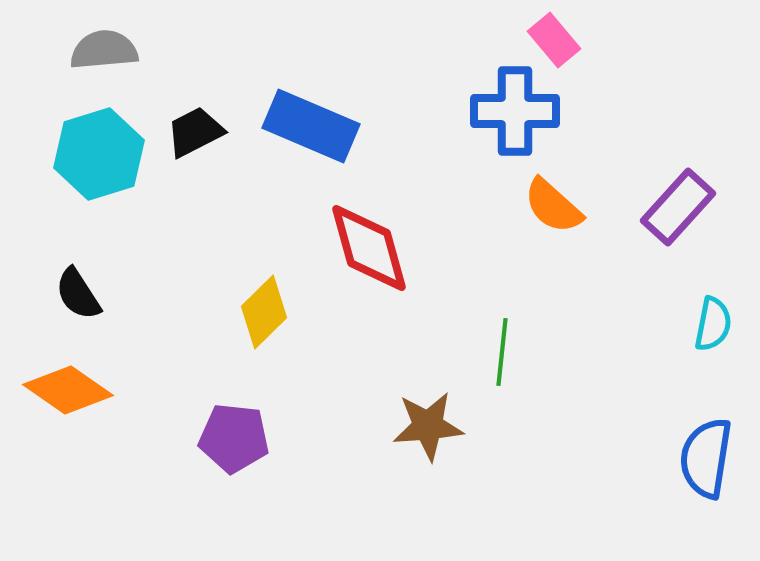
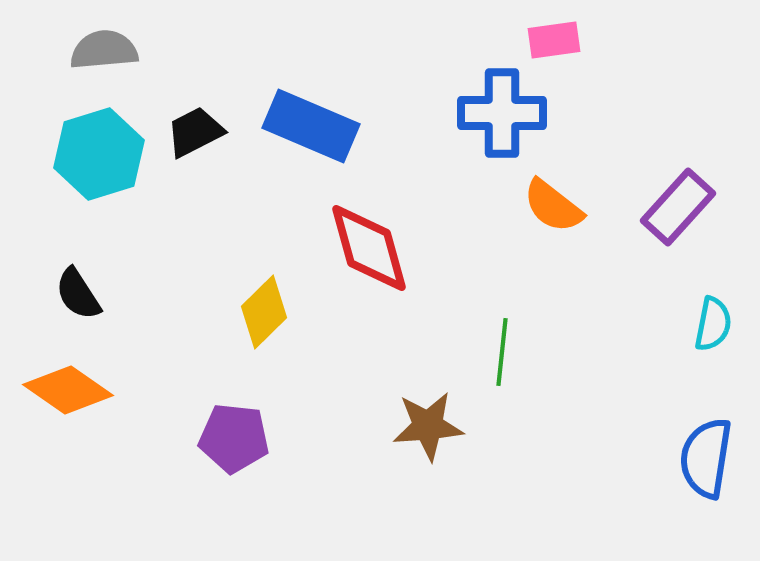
pink rectangle: rotated 58 degrees counterclockwise
blue cross: moved 13 px left, 2 px down
orange semicircle: rotated 4 degrees counterclockwise
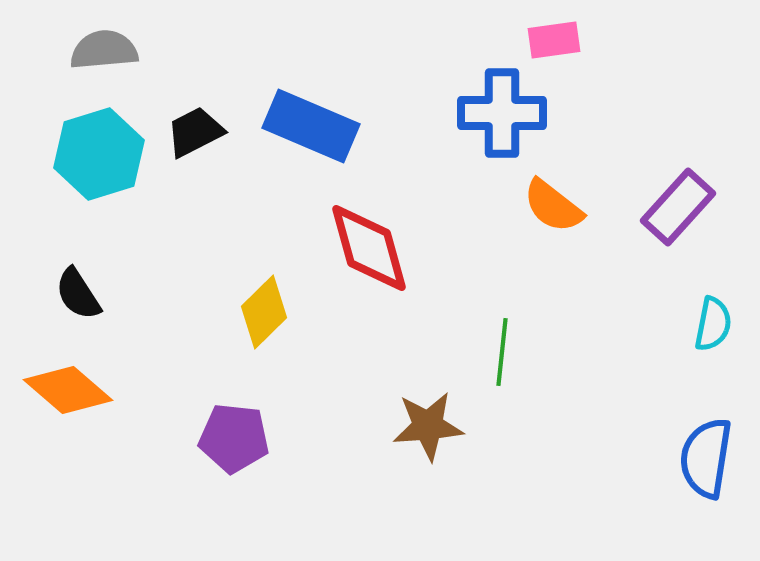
orange diamond: rotated 6 degrees clockwise
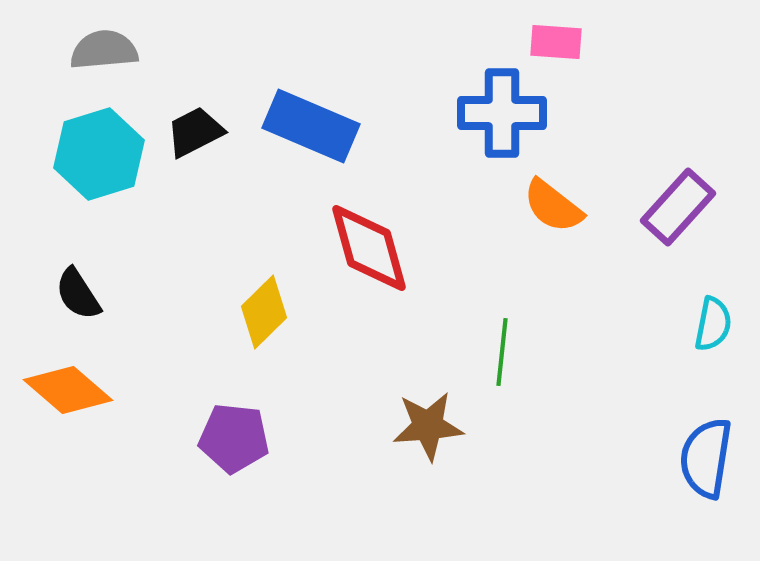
pink rectangle: moved 2 px right, 2 px down; rotated 12 degrees clockwise
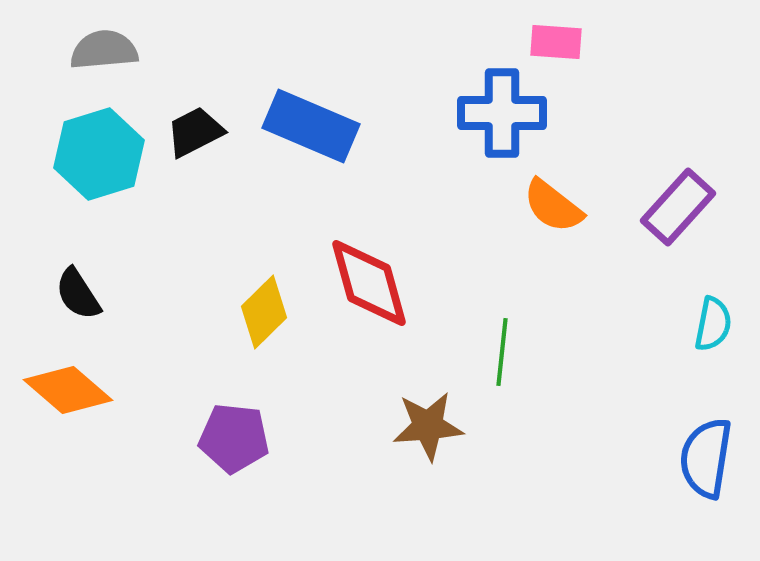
red diamond: moved 35 px down
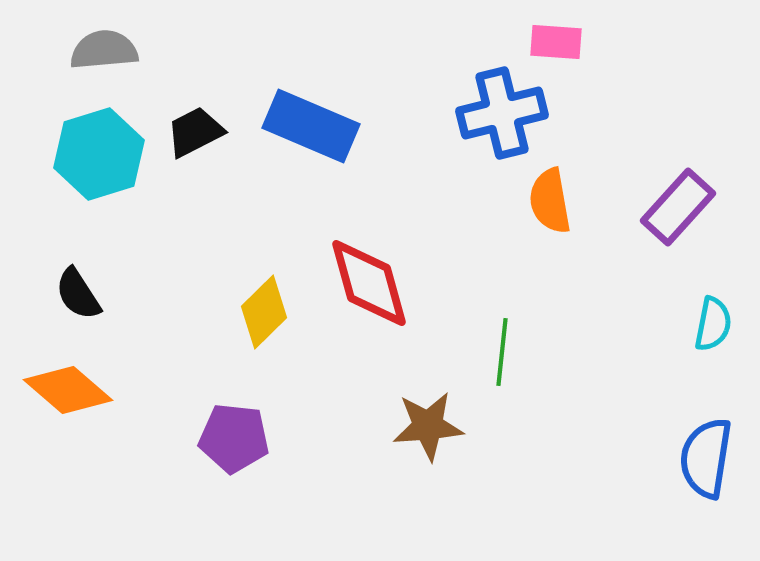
blue cross: rotated 14 degrees counterclockwise
orange semicircle: moved 3 px left, 5 px up; rotated 42 degrees clockwise
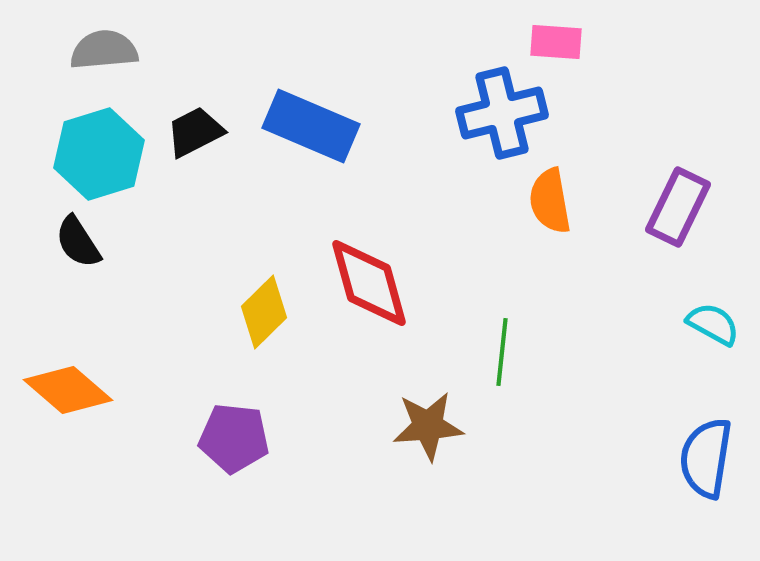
purple rectangle: rotated 16 degrees counterclockwise
black semicircle: moved 52 px up
cyan semicircle: rotated 72 degrees counterclockwise
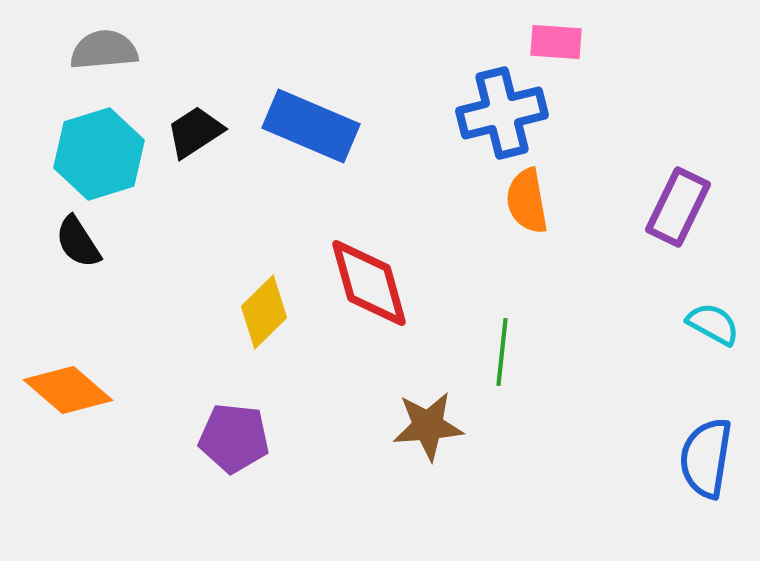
black trapezoid: rotated 6 degrees counterclockwise
orange semicircle: moved 23 px left
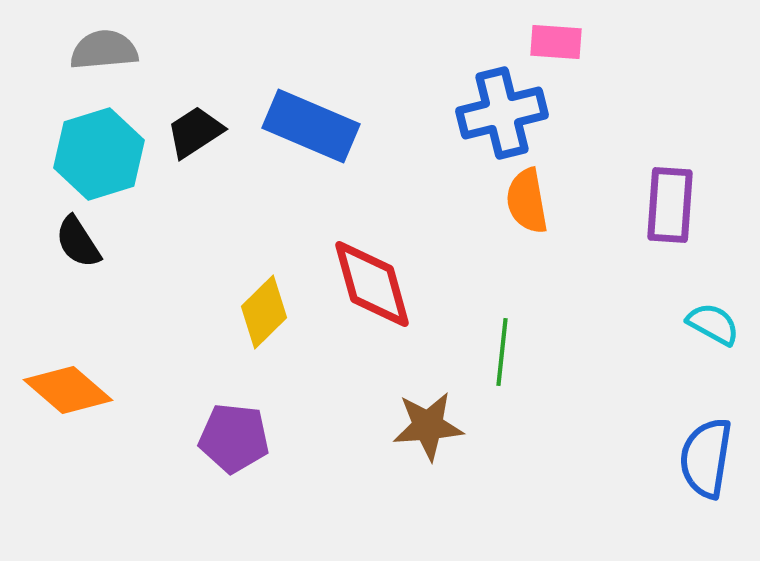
purple rectangle: moved 8 px left, 2 px up; rotated 22 degrees counterclockwise
red diamond: moved 3 px right, 1 px down
